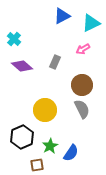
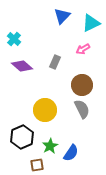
blue triangle: rotated 18 degrees counterclockwise
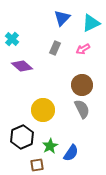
blue triangle: moved 2 px down
cyan cross: moved 2 px left
gray rectangle: moved 14 px up
yellow circle: moved 2 px left
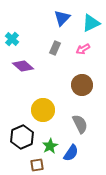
purple diamond: moved 1 px right
gray semicircle: moved 2 px left, 15 px down
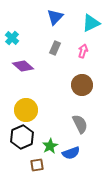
blue triangle: moved 7 px left, 1 px up
cyan cross: moved 1 px up
pink arrow: moved 2 px down; rotated 136 degrees clockwise
yellow circle: moved 17 px left
blue semicircle: rotated 36 degrees clockwise
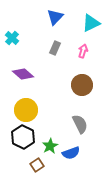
purple diamond: moved 8 px down
black hexagon: moved 1 px right; rotated 10 degrees counterclockwise
brown square: rotated 24 degrees counterclockwise
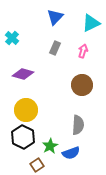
purple diamond: rotated 25 degrees counterclockwise
gray semicircle: moved 2 px left, 1 px down; rotated 30 degrees clockwise
